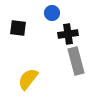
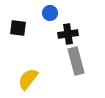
blue circle: moved 2 px left
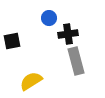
blue circle: moved 1 px left, 5 px down
black square: moved 6 px left, 13 px down; rotated 18 degrees counterclockwise
yellow semicircle: moved 3 px right, 2 px down; rotated 20 degrees clockwise
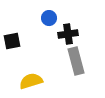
yellow semicircle: rotated 15 degrees clockwise
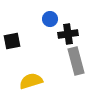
blue circle: moved 1 px right, 1 px down
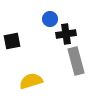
black cross: moved 2 px left
